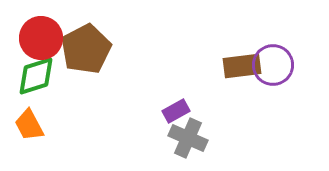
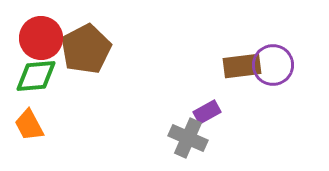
green diamond: rotated 12 degrees clockwise
purple rectangle: moved 31 px right, 1 px down
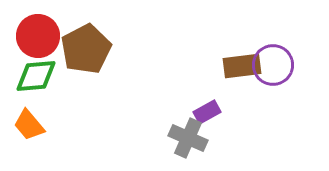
red circle: moved 3 px left, 2 px up
orange trapezoid: rotated 12 degrees counterclockwise
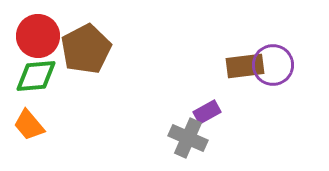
brown rectangle: moved 3 px right
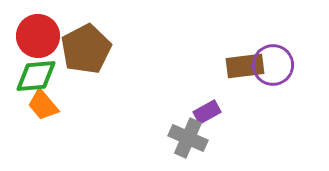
orange trapezoid: moved 14 px right, 20 px up
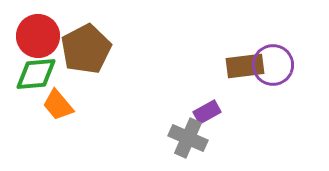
green diamond: moved 2 px up
orange trapezoid: moved 15 px right
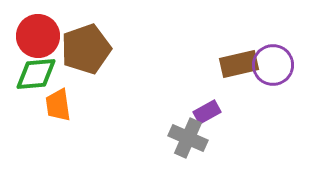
brown pentagon: rotated 9 degrees clockwise
brown rectangle: moved 6 px left, 2 px up; rotated 6 degrees counterclockwise
orange trapezoid: rotated 32 degrees clockwise
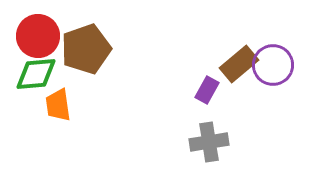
brown rectangle: rotated 27 degrees counterclockwise
purple rectangle: moved 22 px up; rotated 32 degrees counterclockwise
gray cross: moved 21 px right, 4 px down; rotated 33 degrees counterclockwise
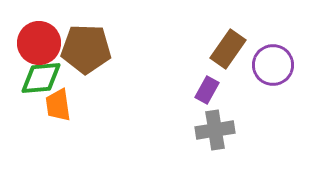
red circle: moved 1 px right, 7 px down
brown pentagon: rotated 21 degrees clockwise
brown rectangle: moved 11 px left, 15 px up; rotated 15 degrees counterclockwise
green diamond: moved 5 px right, 4 px down
gray cross: moved 6 px right, 12 px up
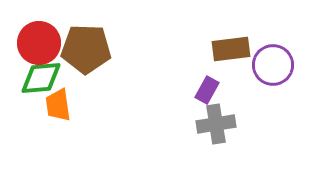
brown rectangle: moved 3 px right; rotated 48 degrees clockwise
gray cross: moved 1 px right, 6 px up
